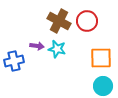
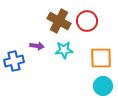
cyan star: moved 7 px right, 1 px down; rotated 18 degrees counterclockwise
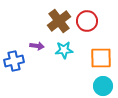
brown cross: rotated 25 degrees clockwise
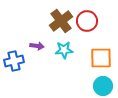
brown cross: moved 2 px right
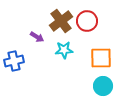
purple arrow: moved 9 px up; rotated 24 degrees clockwise
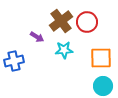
red circle: moved 1 px down
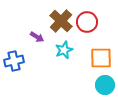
brown cross: rotated 10 degrees counterclockwise
cyan star: rotated 18 degrees counterclockwise
cyan circle: moved 2 px right, 1 px up
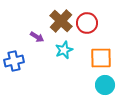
red circle: moved 1 px down
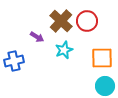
red circle: moved 2 px up
orange square: moved 1 px right
cyan circle: moved 1 px down
